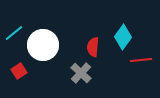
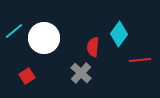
cyan line: moved 2 px up
cyan diamond: moved 4 px left, 3 px up
white circle: moved 1 px right, 7 px up
red line: moved 1 px left
red square: moved 8 px right, 5 px down
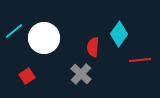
gray cross: moved 1 px down
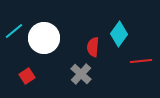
red line: moved 1 px right, 1 px down
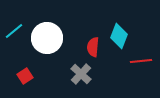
cyan diamond: moved 2 px down; rotated 15 degrees counterclockwise
white circle: moved 3 px right
red square: moved 2 px left
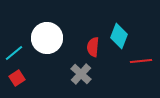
cyan line: moved 22 px down
red square: moved 8 px left, 2 px down
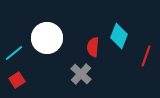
red line: moved 5 px right, 5 px up; rotated 65 degrees counterclockwise
red square: moved 2 px down
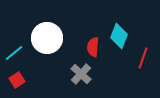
red line: moved 3 px left, 2 px down
